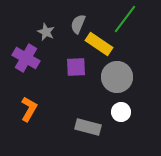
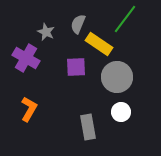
gray rectangle: rotated 65 degrees clockwise
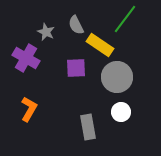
gray semicircle: moved 2 px left, 1 px down; rotated 48 degrees counterclockwise
yellow rectangle: moved 1 px right, 1 px down
purple square: moved 1 px down
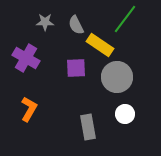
gray star: moved 1 px left, 10 px up; rotated 24 degrees counterclockwise
white circle: moved 4 px right, 2 px down
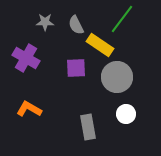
green line: moved 3 px left
orange L-shape: rotated 90 degrees counterclockwise
white circle: moved 1 px right
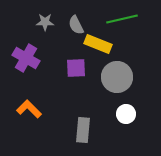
green line: rotated 40 degrees clockwise
yellow rectangle: moved 2 px left, 1 px up; rotated 12 degrees counterclockwise
orange L-shape: rotated 15 degrees clockwise
gray rectangle: moved 5 px left, 3 px down; rotated 15 degrees clockwise
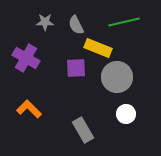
green line: moved 2 px right, 3 px down
yellow rectangle: moved 4 px down
gray rectangle: rotated 35 degrees counterclockwise
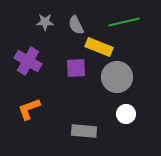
yellow rectangle: moved 1 px right, 1 px up
purple cross: moved 2 px right, 3 px down
orange L-shape: rotated 65 degrees counterclockwise
gray rectangle: moved 1 px right, 1 px down; rotated 55 degrees counterclockwise
